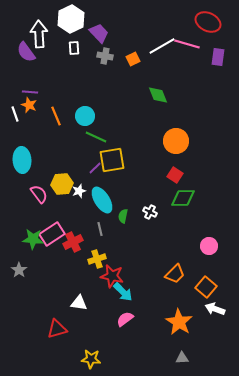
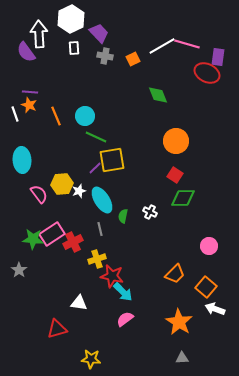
red ellipse at (208, 22): moved 1 px left, 51 px down
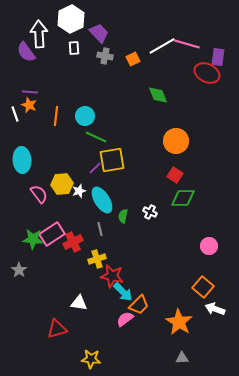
orange line at (56, 116): rotated 30 degrees clockwise
orange trapezoid at (175, 274): moved 36 px left, 31 px down
orange square at (206, 287): moved 3 px left
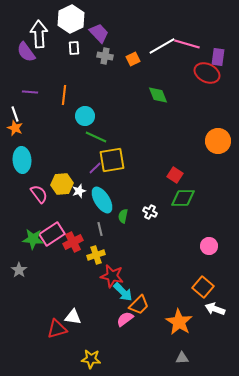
orange star at (29, 105): moved 14 px left, 23 px down
orange line at (56, 116): moved 8 px right, 21 px up
orange circle at (176, 141): moved 42 px right
yellow cross at (97, 259): moved 1 px left, 4 px up
white triangle at (79, 303): moved 6 px left, 14 px down
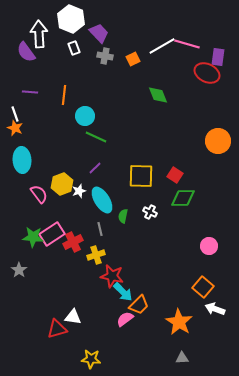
white hexagon at (71, 19): rotated 12 degrees counterclockwise
white rectangle at (74, 48): rotated 16 degrees counterclockwise
yellow square at (112, 160): moved 29 px right, 16 px down; rotated 12 degrees clockwise
yellow hexagon at (62, 184): rotated 15 degrees counterclockwise
green star at (33, 239): moved 2 px up
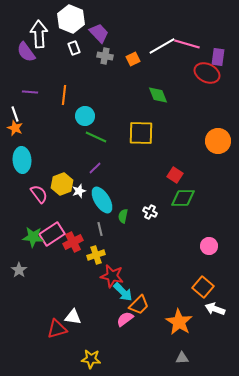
yellow square at (141, 176): moved 43 px up
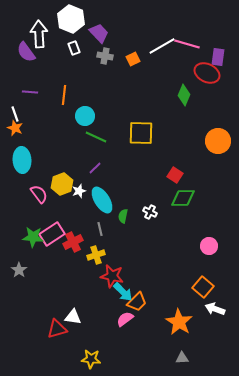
green diamond at (158, 95): moved 26 px right; rotated 45 degrees clockwise
orange trapezoid at (139, 305): moved 2 px left, 3 px up
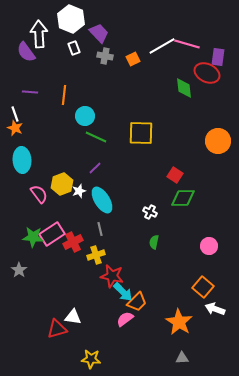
green diamond at (184, 95): moved 7 px up; rotated 30 degrees counterclockwise
green semicircle at (123, 216): moved 31 px right, 26 px down
